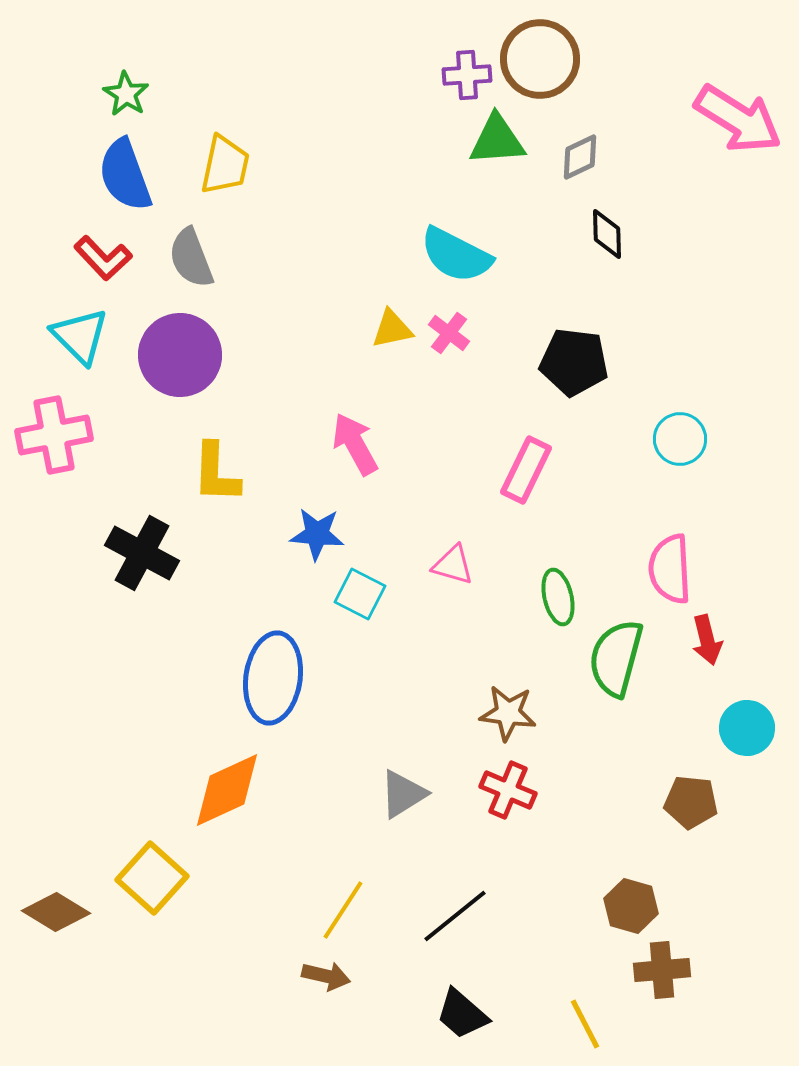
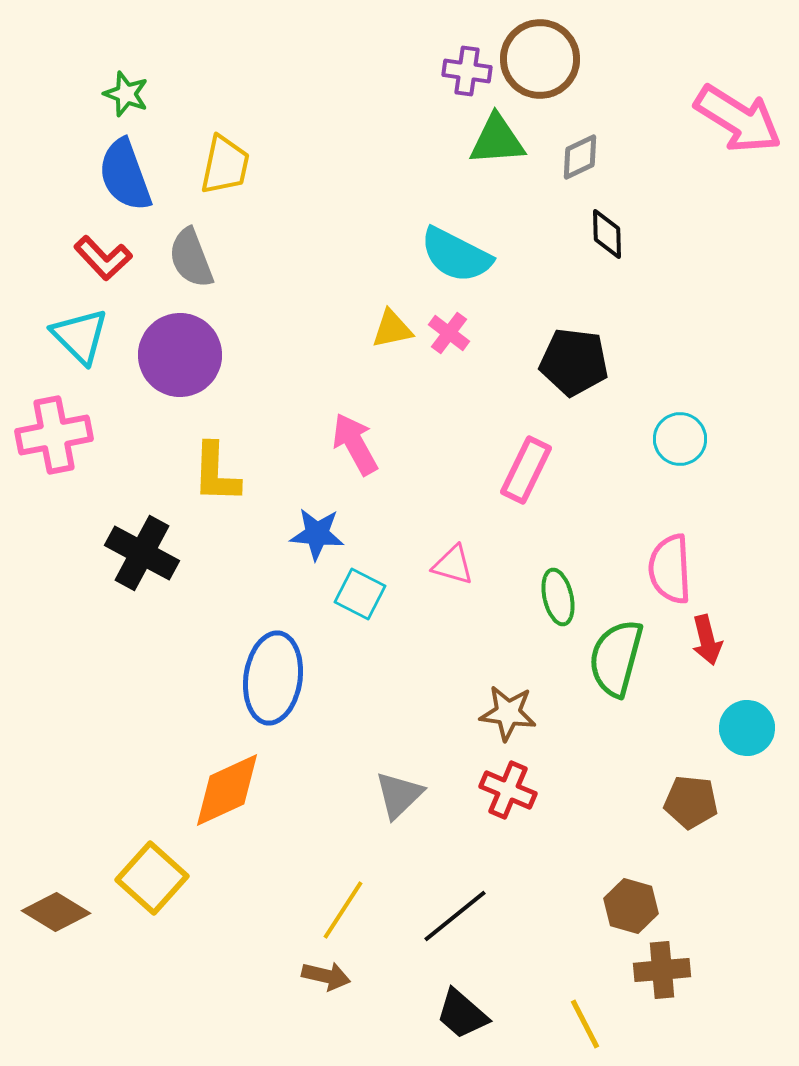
purple cross at (467, 75): moved 4 px up; rotated 12 degrees clockwise
green star at (126, 94): rotated 12 degrees counterclockwise
gray triangle at (403, 794): moved 4 px left, 1 px down; rotated 12 degrees counterclockwise
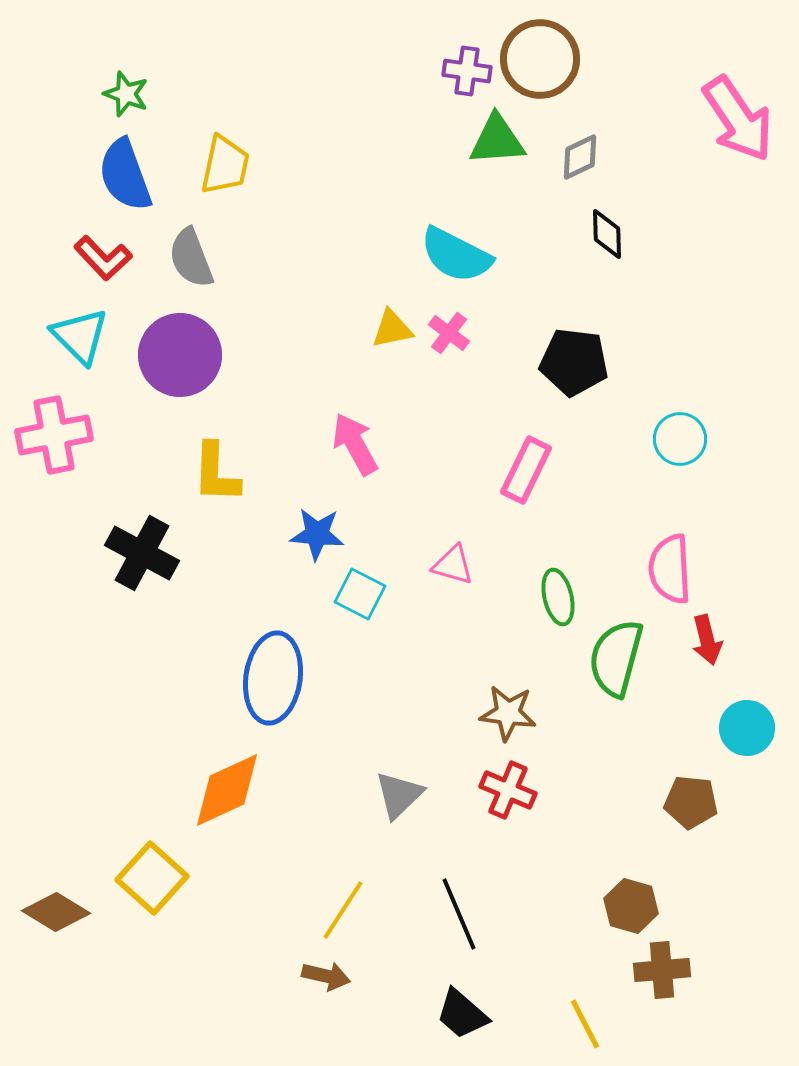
pink arrow at (738, 119): rotated 24 degrees clockwise
black line at (455, 916): moved 4 px right, 2 px up; rotated 74 degrees counterclockwise
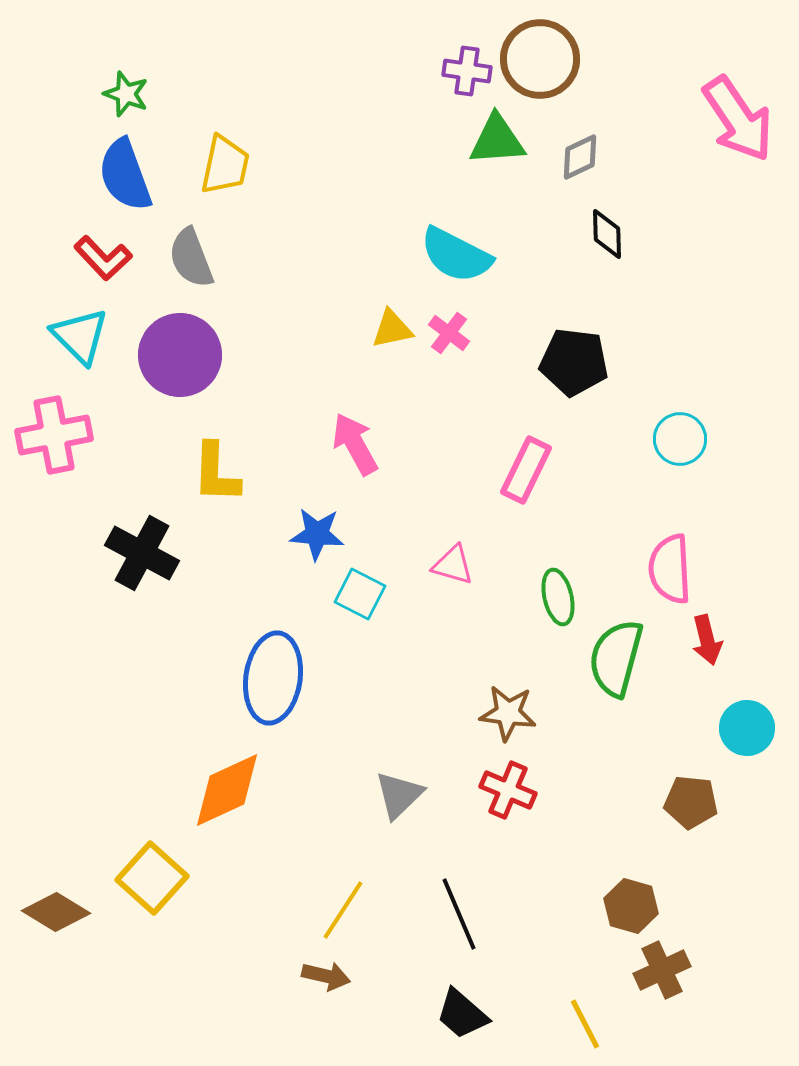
brown cross at (662, 970): rotated 20 degrees counterclockwise
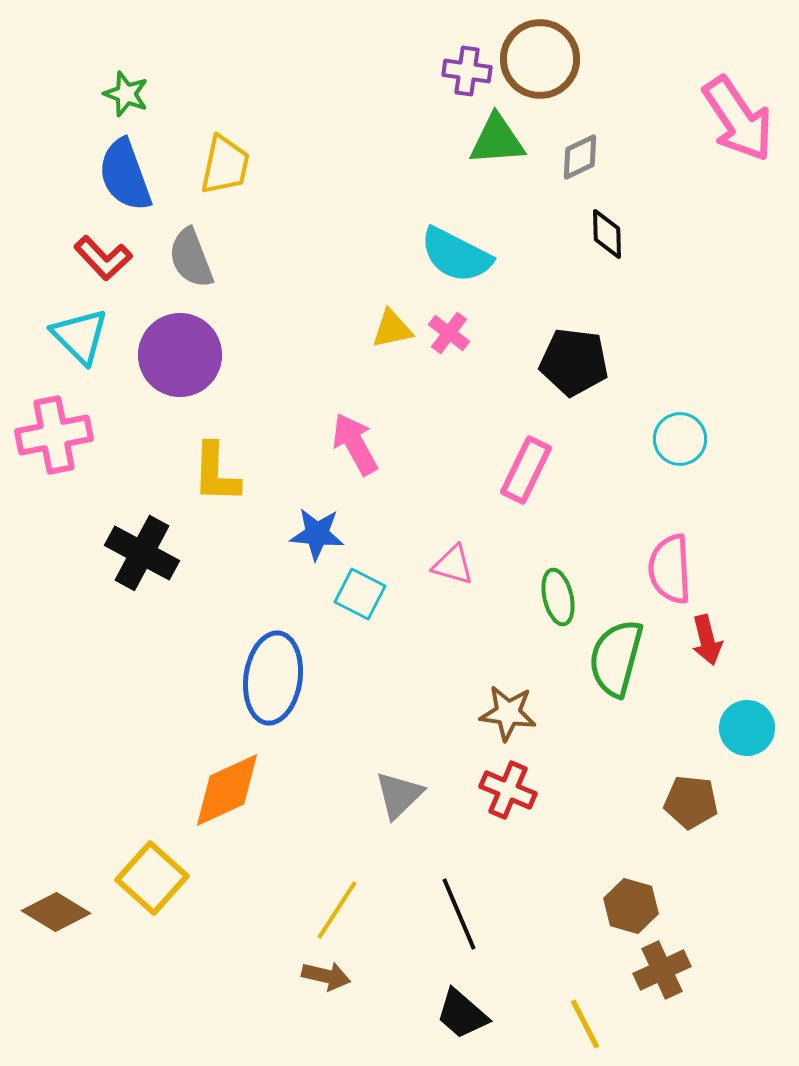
yellow line at (343, 910): moved 6 px left
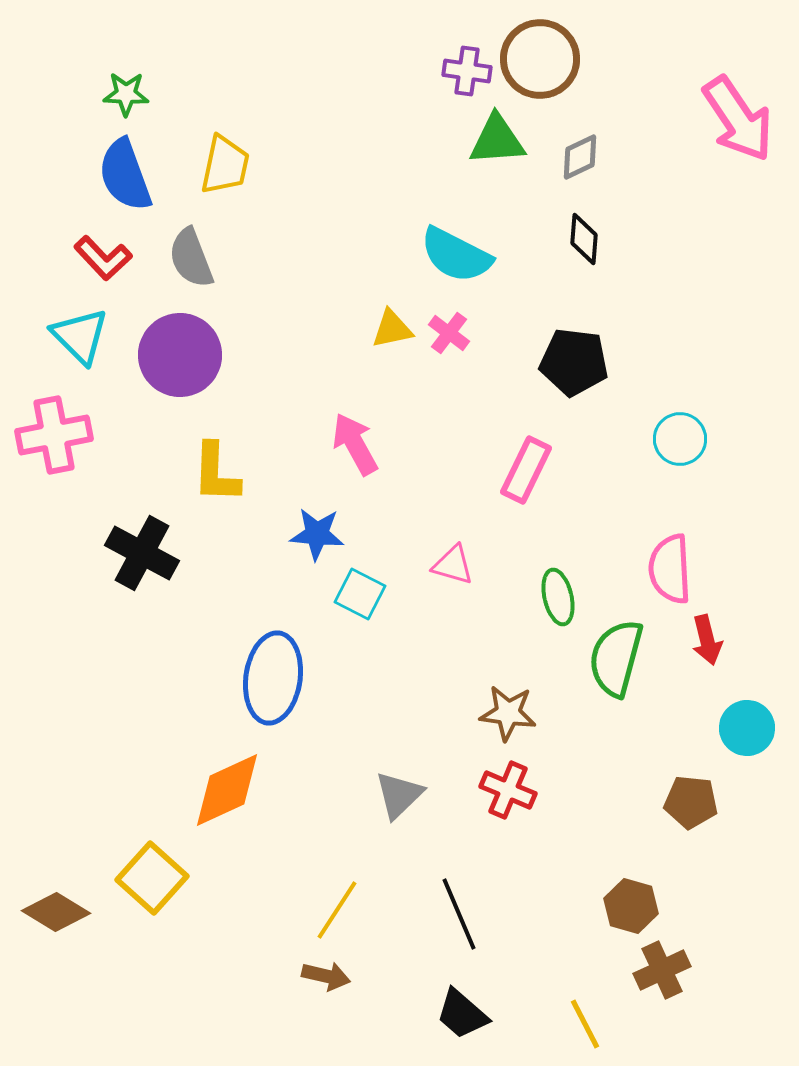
green star at (126, 94): rotated 18 degrees counterclockwise
black diamond at (607, 234): moved 23 px left, 5 px down; rotated 6 degrees clockwise
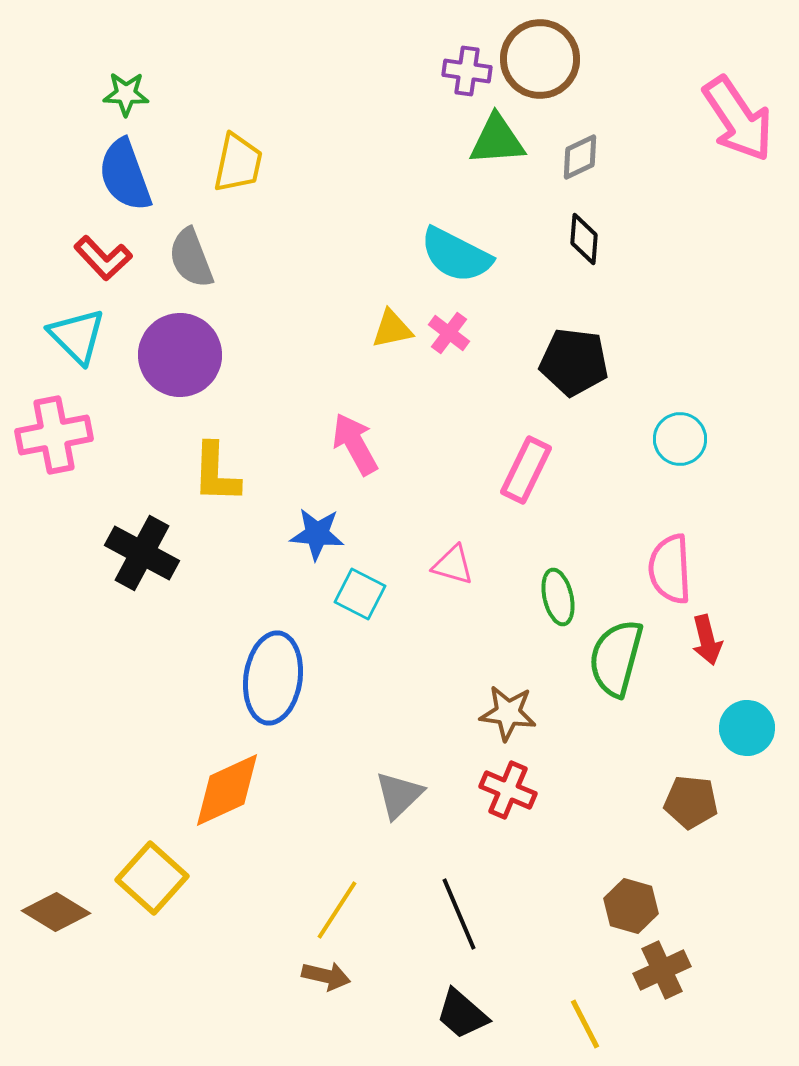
yellow trapezoid at (225, 165): moved 13 px right, 2 px up
cyan triangle at (80, 336): moved 3 px left
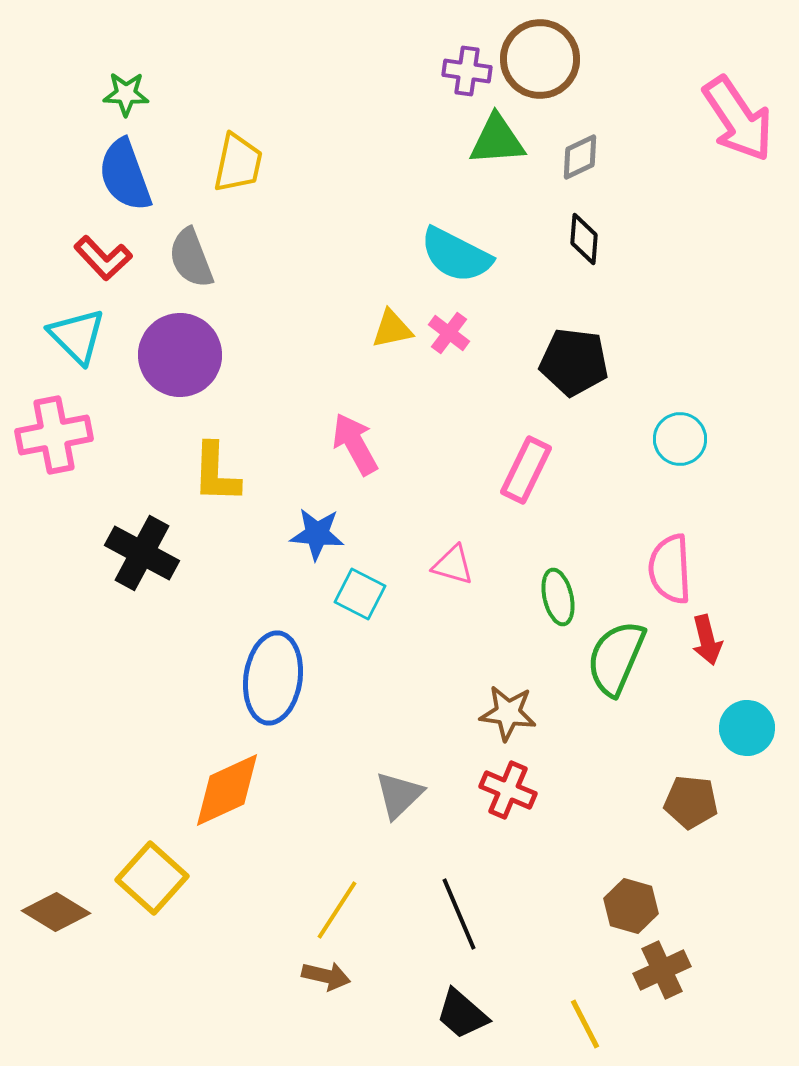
green semicircle at (616, 658): rotated 8 degrees clockwise
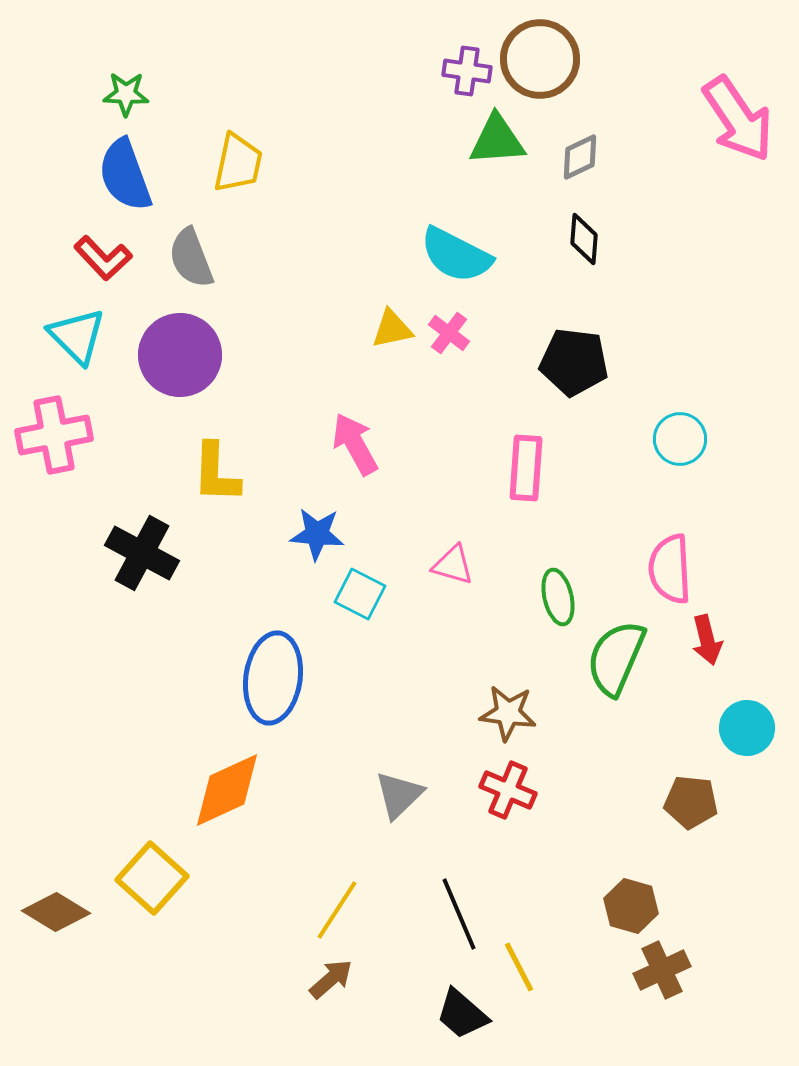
pink rectangle at (526, 470): moved 2 px up; rotated 22 degrees counterclockwise
brown arrow at (326, 976): moved 5 px right, 3 px down; rotated 54 degrees counterclockwise
yellow line at (585, 1024): moved 66 px left, 57 px up
